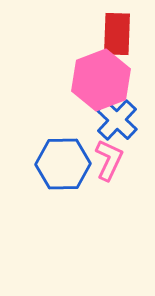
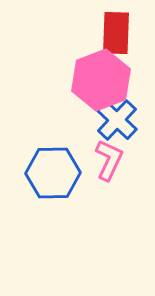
red rectangle: moved 1 px left, 1 px up
blue hexagon: moved 10 px left, 9 px down
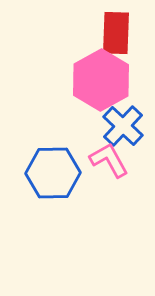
pink hexagon: rotated 8 degrees counterclockwise
blue cross: moved 6 px right, 6 px down
pink L-shape: rotated 54 degrees counterclockwise
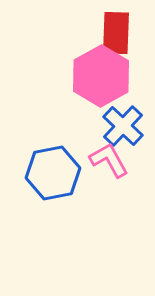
pink hexagon: moved 4 px up
blue hexagon: rotated 10 degrees counterclockwise
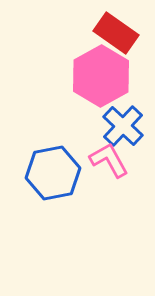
red rectangle: rotated 57 degrees counterclockwise
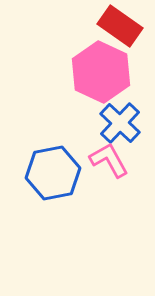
red rectangle: moved 4 px right, 7 px up
pink hexagon: moved 4 px up; rotated 6 degrees counterclockwise
blue cross: moved 3 px left, 3 px up
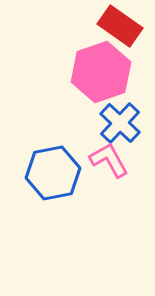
pink hexagon: rotated 16 degrees clockwise
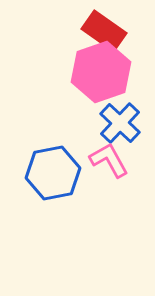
red rectangle: moved 16 px left, 5 px down
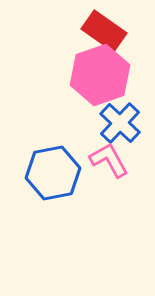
pink hexagon: moved 1 px left, 3 px down
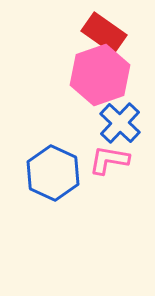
red rectangle: moved 2 px down
pink L-shape: rotated 51 degrees counterclockwise
blue hexagon: rotated 24 degrees counterclockwise
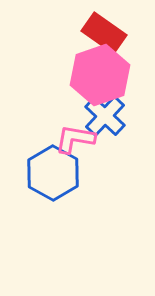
blue cross: moved 15 px left, 7 px up
pink L-shape: moved 34 px left, 21 px up
blue hexagon: rotated 4 degrees clockwise
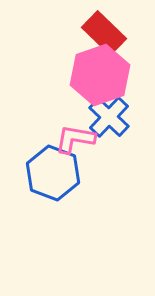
red rectangle: rotated 9 degrees clockwise
blue cross: moved 4 px right, 1 px down
blue hexagon: rotated 8 degrees counterclockwise
